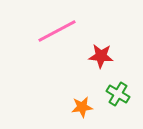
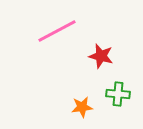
red star: rotated 10 degrees clockwise
green cross: rotated 25 degrees counterclockwise
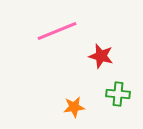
pink line: rotated 6 degrees clockwise
orange star: moved 8 px left
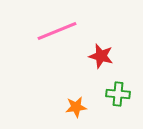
orange star: moved 2 px right
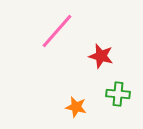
pink line: rotated 27 degrees counterclockwise
orange star: rotated 20 degrees clockwise
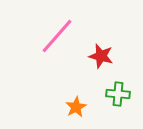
pink line: moved 5 px down
orange star: rotated 30 degrees clockwise
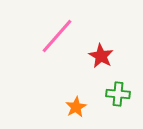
red star: rotated 15 degrees clockwise
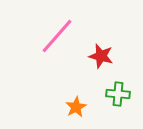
red star: rotated 15 degrees counterclockwise
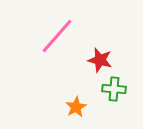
red star: moved 1 px left, 4 px down
green cross: moved 4 px left, 5 px up
